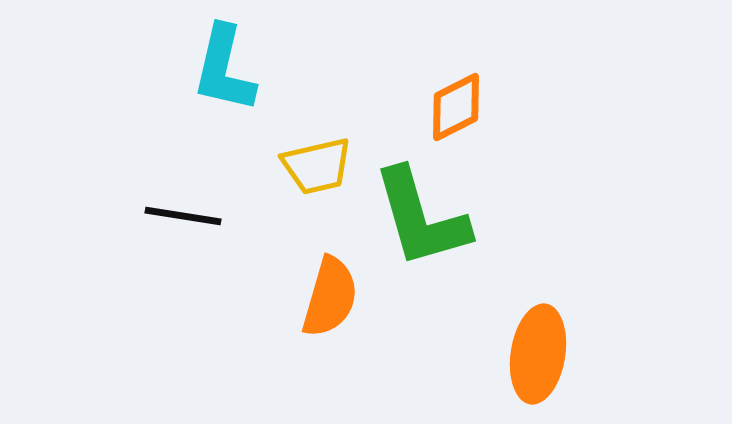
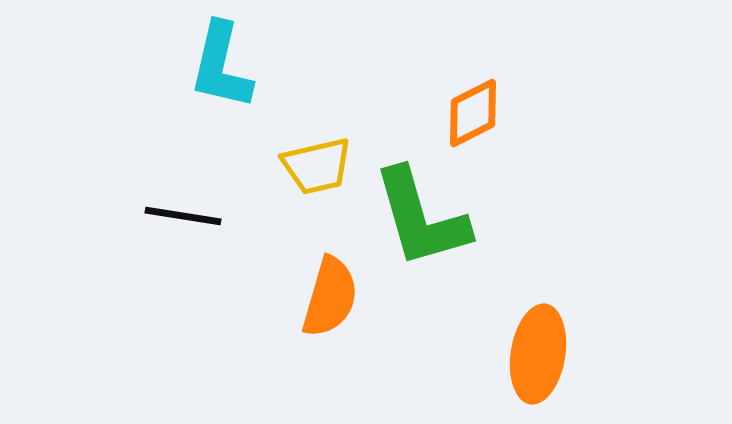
cyan L-shape: moved 3 px left, 3 px up
orange diamond: moved 17 px right, 6 px down
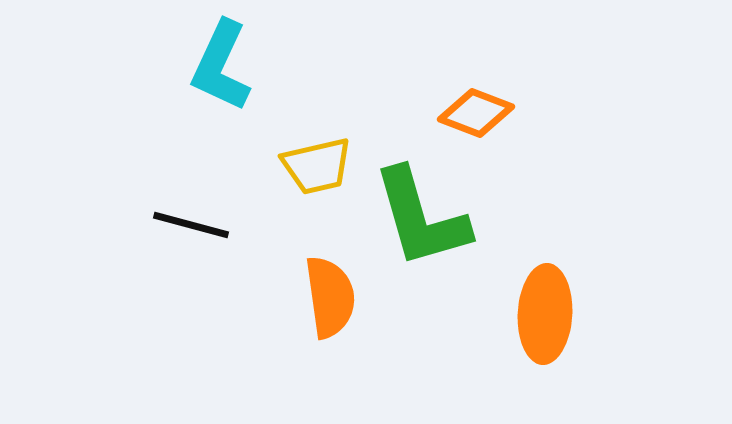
cyan L-shape: rotated 12 degrees clockwise
orange diamond: moved 3 px right; rotated 48 degrees clockwise
black line: moved 8 px right, 9 px down; rotated 6 degrees clockwise
orange semicircle: rotated 24 degrees counterclockwise
orange ellipse: moved 7 px right, 40 px up; rotated 6 degrees counterclockwise
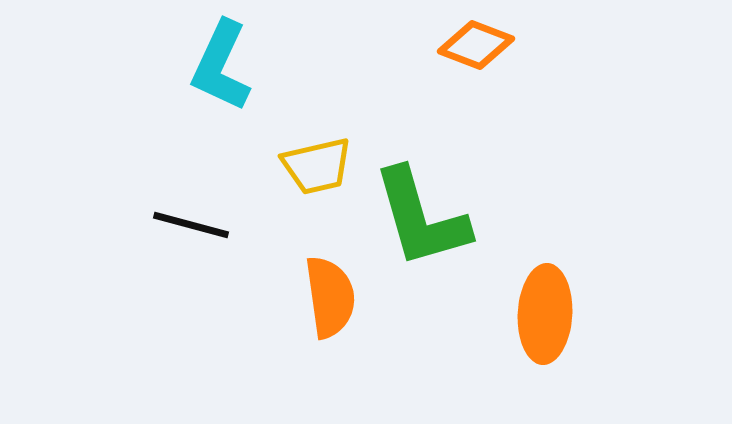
orange diamond: moved 68 px up
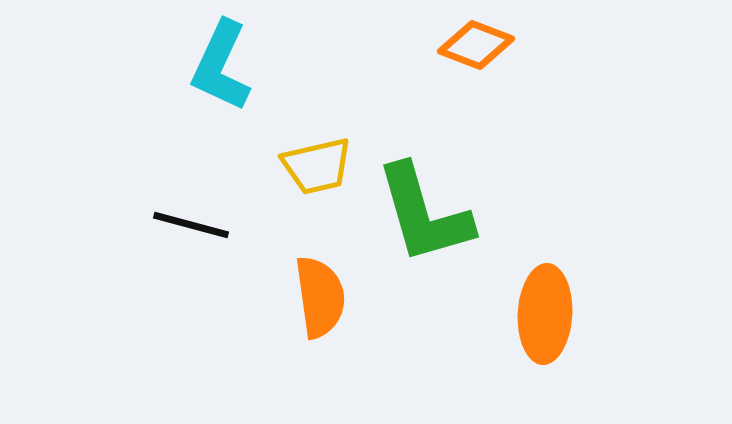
green L-shape: moved 3 px right, 4 px up
orange semicircle: moved 10 px left
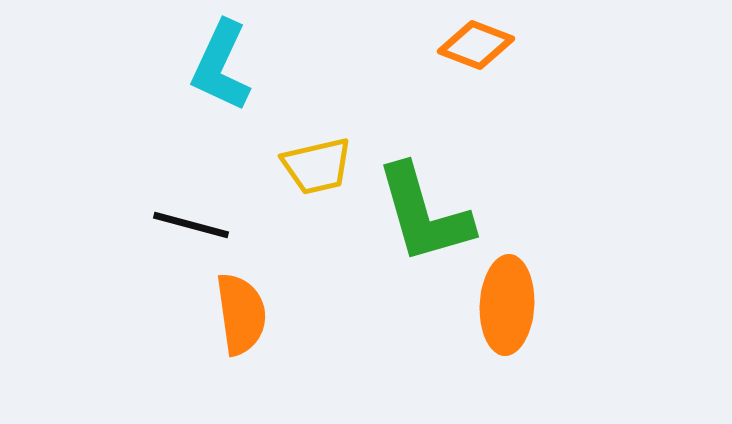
orange semicircle: moved 79 px left, 17 px down
orange ellipse: moved 38 px left, 9 px up
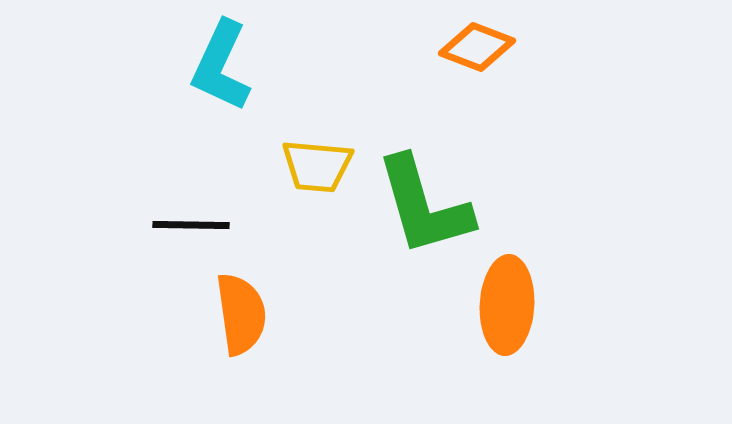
orange diamond: moved 1 px right, 2 px down
yellow trapezoid: rotated 18 degrees clockwise
green L-shape: moved 8 px up
black line: rotated 14 degrees counterclockwise
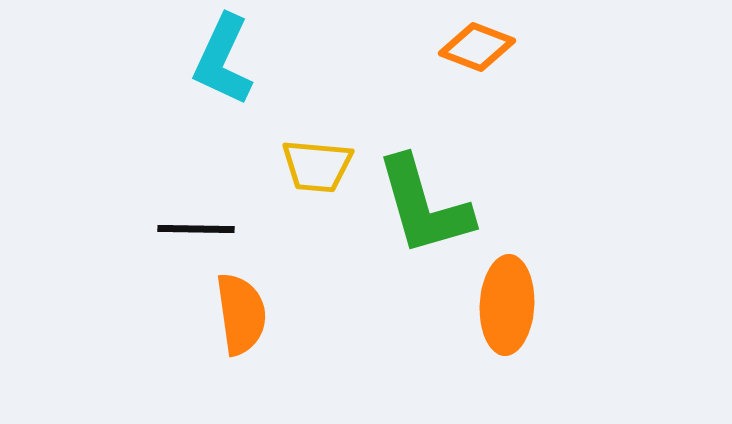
cyan L-shape: moved 2 px right, 6 px up
black line: moved 5 px right, 4 px down
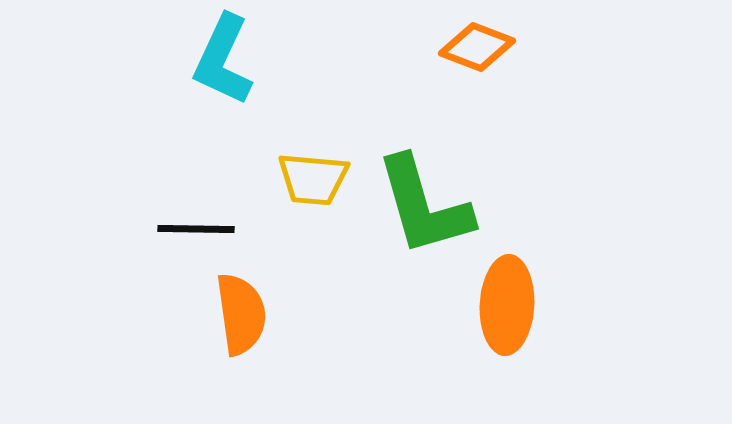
yellow trapezoid: moved 4 px left, 13 px down
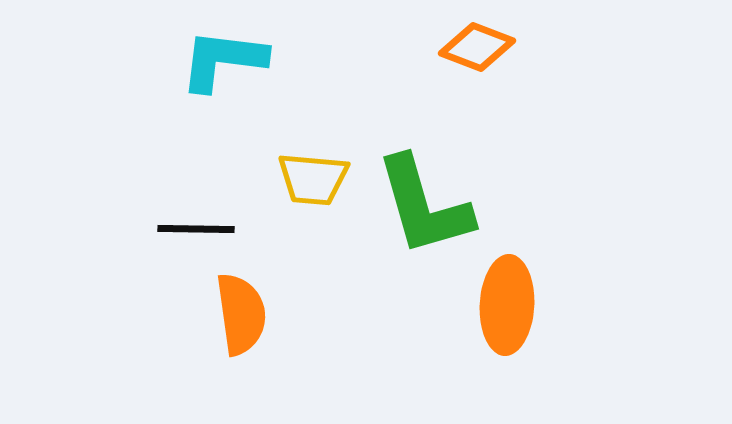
cyan L-shape: rotated 72 degrees clockwise
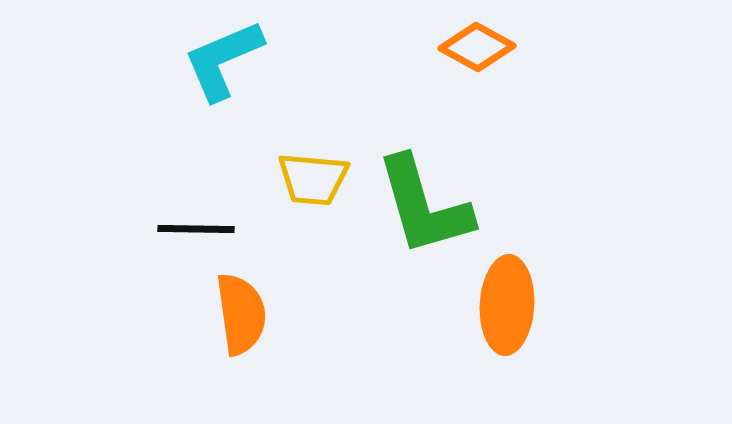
orange diamond: rotated 8 degrees clockwise
cyan L-shape: rotated 30 degrees counterclockwise
